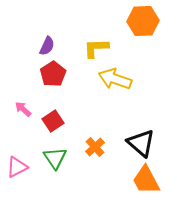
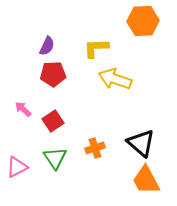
red pentagon: rotated 30 degrees clockwise
orange cross: moved 1 px down; rotated 24 degrees clockwise
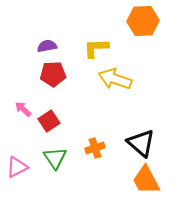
purple semicircle: rotated 126 degrees counterclockwise
red square: moved 4 px left
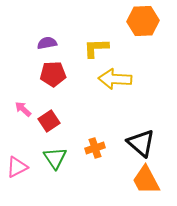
purple semicircle: moved 3 px up
yellow arrow: rotated 16 degrees counterclockwise
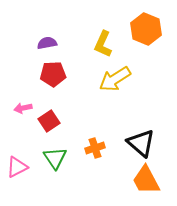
orange hexagon: moved 3 px right, 8 px down; rotated 24 degrees clockwise
yellow L-shape: moved 7 px right, 4 px up; rotated 64 degrees counterclockwise
yellow arrow: rotated 36 degrees counterclockwise
pink arrow: moved 1 px up; rotated 54 degrees counterclockwise
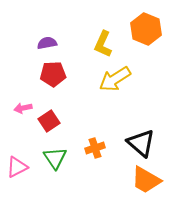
orange trapezoid: rotated 32 degrees counterclockwise
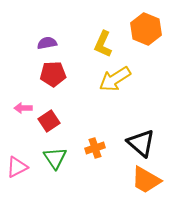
pink arrow: rotated 12 degrees clockwise
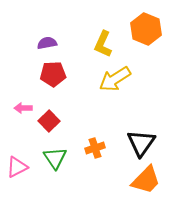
red square: rotated 10 degrees counterclockwise
black triangle: rotated 24 degrees clockwise
orange trapezoid: rotated 76 degrees counterclockwise
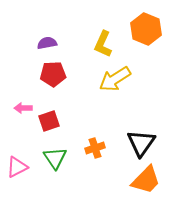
red square: rotated 25 degrees clockwise
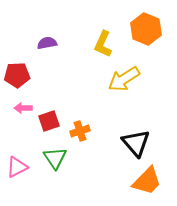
red pentagon: moved 36 px left, 1 px down
yellow arrow: moved 9 px right
black triangle: moved 5 px left; rotated 16 degrees counterclockwise
orange cross: moved 15 px left, 17 px up
orange trapezoid: moved 1 px right, 1 px down
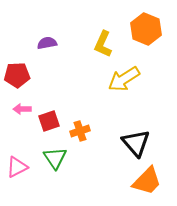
pink arrow: moved 1 px left, 1 px down
